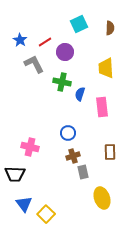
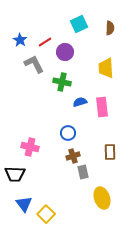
blue semicircle: moved 8 px down; rotated 56 degrees clockwise
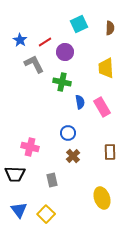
blue semicircle: rotated 96 degrees clockwise
pink rectangle: rotated 24 degrees counterclockwise
brown cross: rotated 24 degrees counterclockwise
gray rectangle: moved 31 px left, 8 px down
blue triangle: moved 5 px left, 6 px down
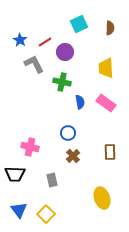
pink rectangle: moved 4 px right, 4 px up; rotated 24 degrees counterclockwise
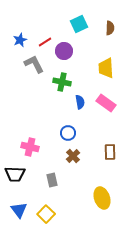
blue star: rotated 16 degrees clockwise
purple circle: moved 1 px left, 1 px up
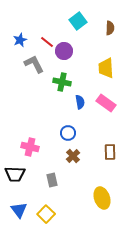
cyan square: moved 1 px left, 3 px up; rotated 12 degrees counterclockwise
red line: moved 2 px right; rotated 72 degrees clockwise
